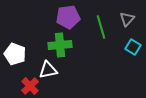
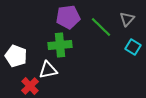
green line: rotated 30 degrees counterclockwise
white pentagon: moved 1 px right, 2 px down
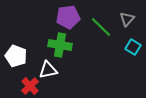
green cross: rotated 15 degrees clockwise
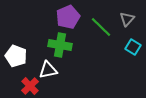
purple pentagon: rotated 15 degrees counterclockwise
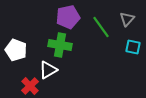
purple pentagon: rotated 10 degrees clockwise
green line: rotated 10 degrees clockwise
cyan square: rotated 21 degrees counterclockwise
white pentagon: moved 6 px up
white triangle: rotated 18 degrees counterclockwise
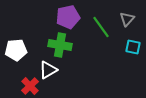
white pentagon: rotated 25 degrees counterclockwise
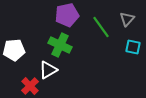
purple pentagon: moved 1 px left, 2 px up
green cross: rotated 15 degrees clockwise
white pentagon: moved 2 px left
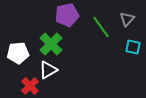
green cross: moved 9 px left, 1 px up; rotated 20 degrees clockwise
white pentagon: moved 4 px right, 3 px down
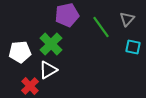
white pentagon: moved 2 px right, 1 px up
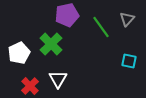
cyan square: moved 4 px left, 14 px down
white pentagon: moved 1 px left, 1 px down; rotated 20 degrees counterclockwise
white triangle: moved 10 px right, 9 px down; rotated 30 degrees counterclockwise
